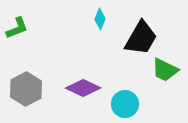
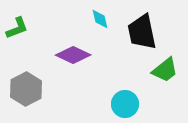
cyan diamond: rotated 35 degrees counterclockwise
black trapezoid: moved 1 px right, 6 px up; rotated 138 degrees clockwise
green trapezoid: rotated 64 degrees counterclockwise
purple diamond: moved 10 px left, 33 px up
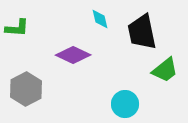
green L-shape: rotated 25 degrees clockwise
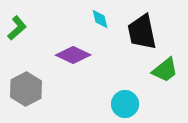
green L-shape: rotated 45 degrees counterclockwise
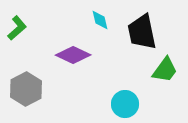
cyan diamond: moved 1 px down
green trapezoid: rotated 16 degrees counterclockwise
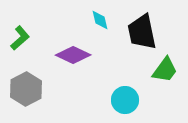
green L-shape: moved 3 px right, 10 px down
cyan circle: moved 4 px up
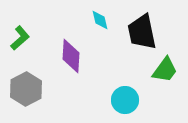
purple diamond: moved 2 px left, 1 px down; rotated 68 degrees clockwise
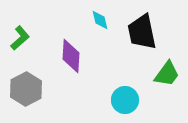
green trapezoid: moved 2 px right, 4 px down
